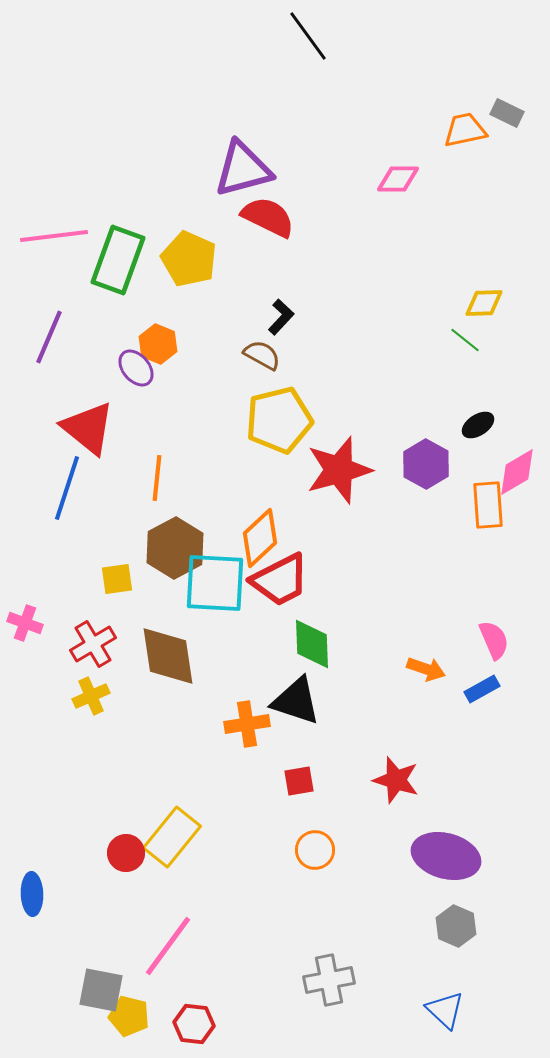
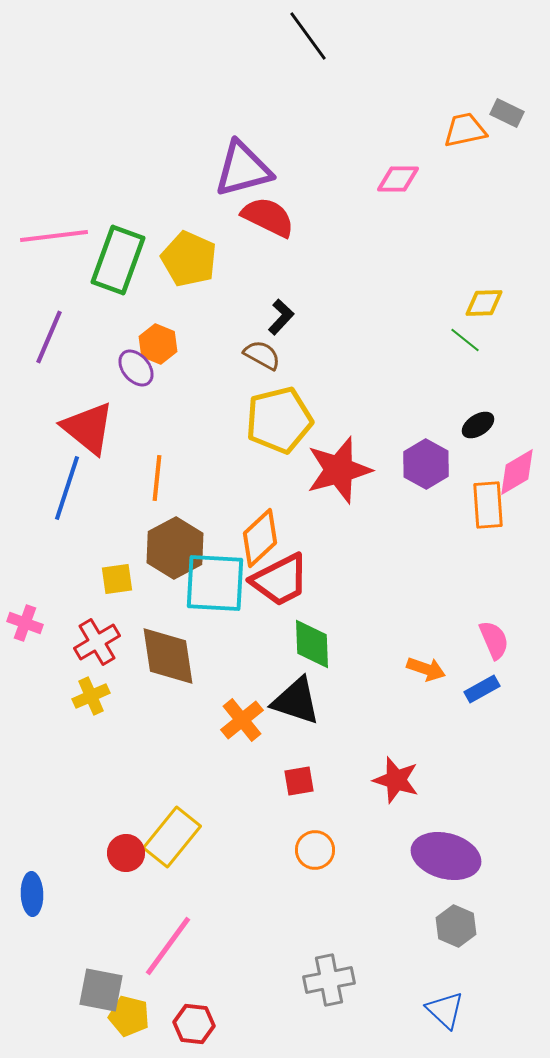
red cross at (93, 644): moved 4 px right, 2 px up
orange cross at (247, 724): moved 5 px left, 4 px up; rotated 30 degrees counterclockwise
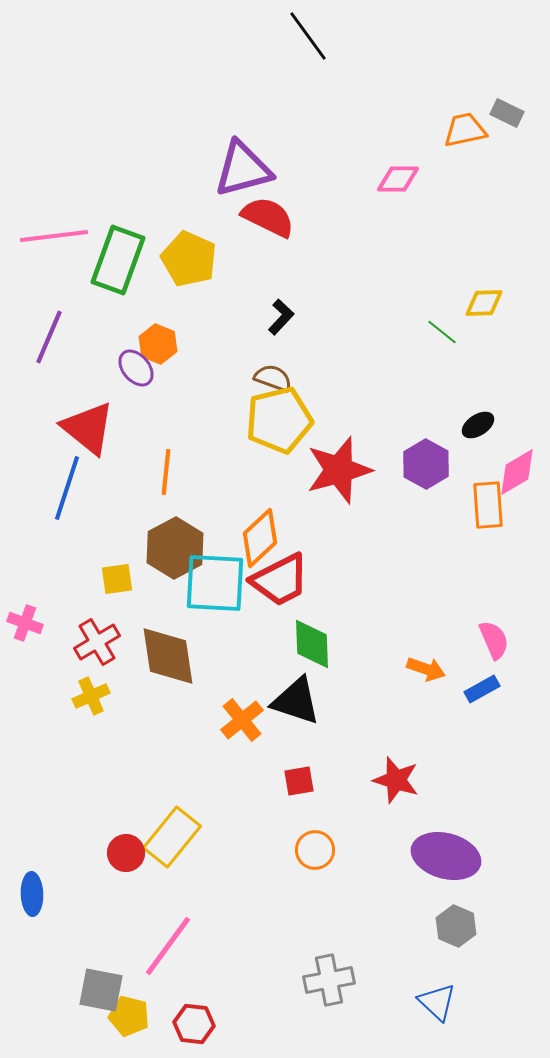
green line at (465, 340): moved 23 px left, 8 px up
brown semicircle at (262, 355): moved 11 px right, 23 px down; rotated 9 degrees counterclockwise
orange line at (157, 478): moved 9 px right, 6 px up
blue triangle at (445, 1010): moved 8 px left, 8 px up
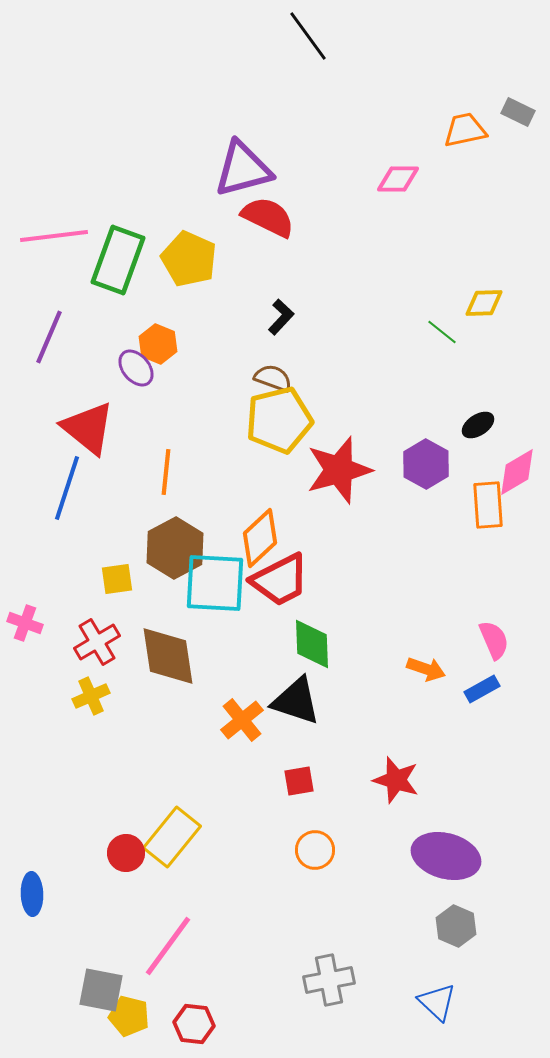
gray rectangle at (507, 113): moved 11 px right, 1 px up
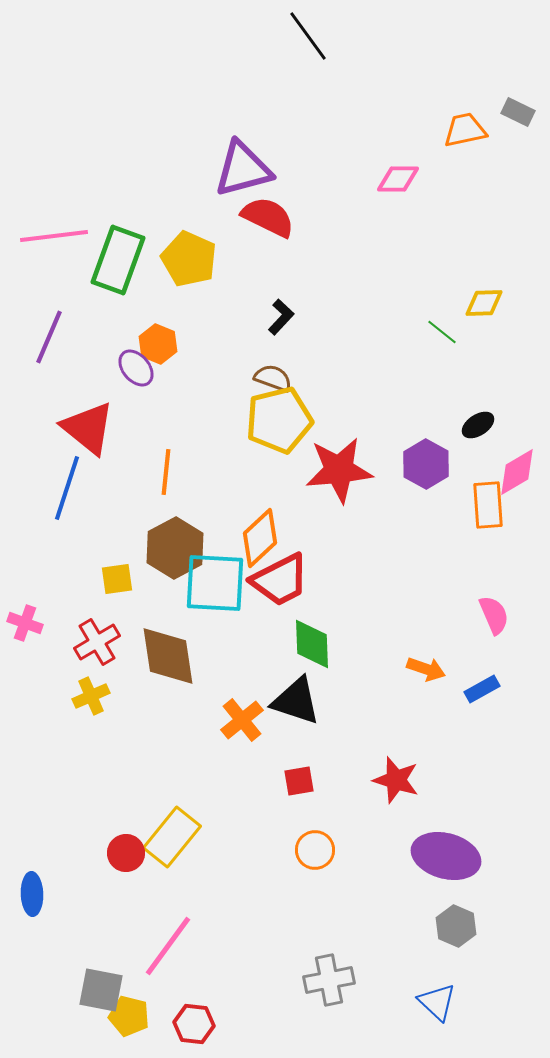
red star at (339, 470): rotated 10 degrees clockwise
pink semicircle at (494, 640): moved 25 px up
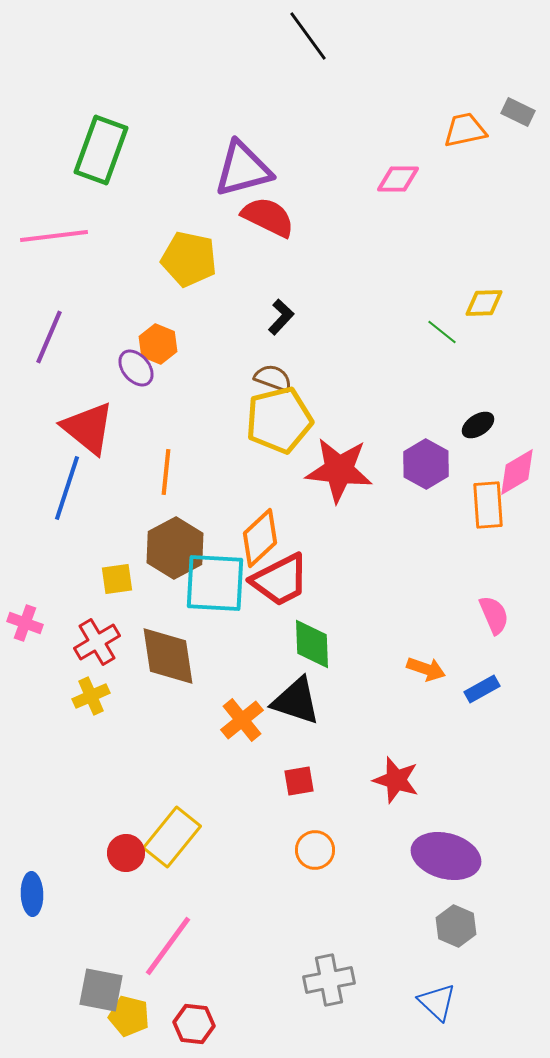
yellow pentagon at (189, 259): rotated 12 degrees counterclockwise
green rectangle at (118, 260): moved 17 px left, 110 px up
red star at (339, 470): rotated 12 degrees clockwise
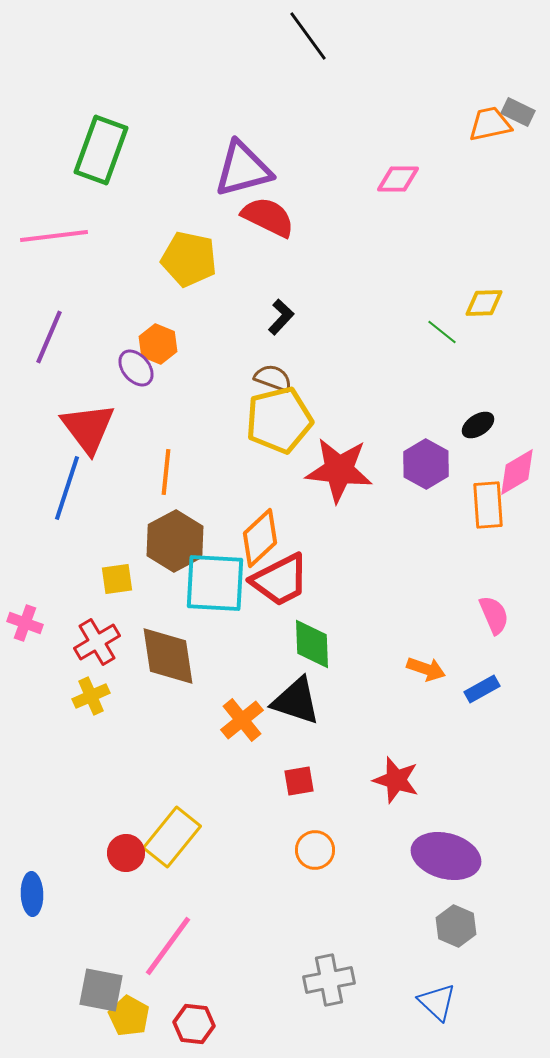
orange trapezoid at (465, 130): moved 25 px right, 6 px up
red triangle at (88, 428): rotated 14 degrees clockwise
brown hexagon at (175, 548): moved 7 px up
yellow pentagon at (129, 1016): rotated 15 degrees clockwise
